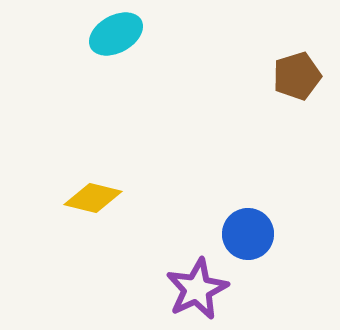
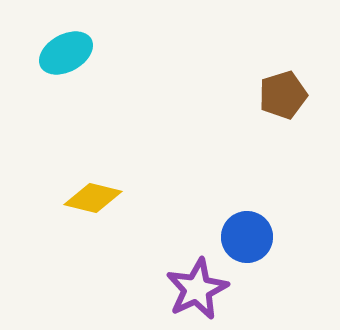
cyan ellipse: moved 50 px left, 19 px down
brown pentagon: moved 14 px left, 19 px down
blue circle: moved 1 px left, 3 px down
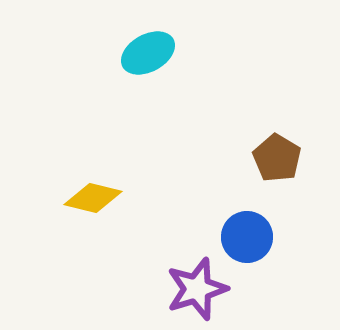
cyan ellipse: moved 82 px right
brown pentagon: moved 6 px left, 63 px down; rotated 24 degrees counterclockwise
purple star: rotated 8 degrees clockwise
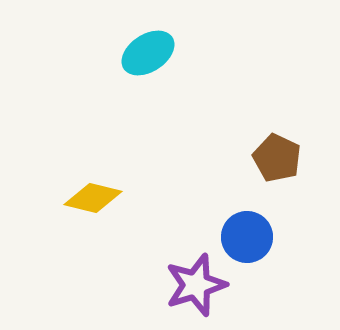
cyan ellipse: rotated 4 degrees counterclockwise
brown pentagon: rotated 6 degrees counterclockwise
purple star: moved 1 px left, 4 px up
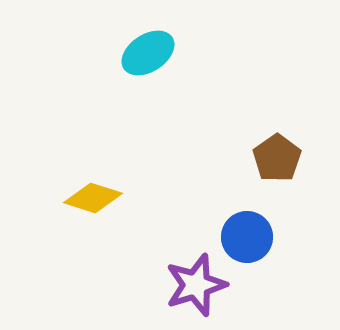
brown pentagon: rotated 12 degrees clockwise
yellow diamond: rotated 4 degrees clockwise
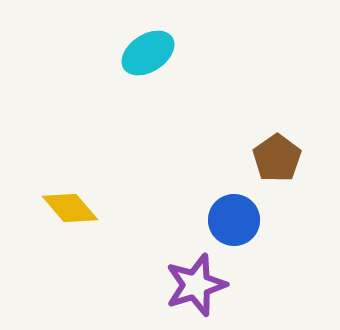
yellow diamond: moved 23 px left, 10 px down; rotated 32 degrees clockwise
blue circle: moved 13 px left, 17 px up
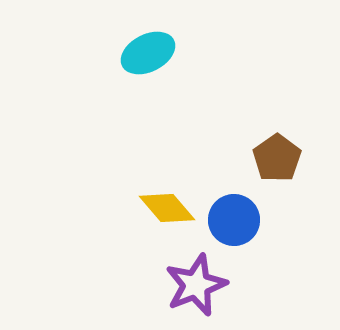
cyan ellipse: rotated 6 degrees clockwise
yellow diamond: moved 97 px right
purple star: rotated 4 degrees counterclockwise
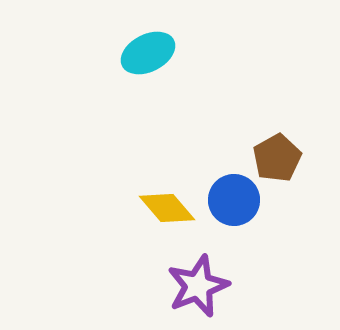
brown pentagon: rotated 6 degrees clockwise
blue circle: moved 20 px up
purple star: moved 2 px right, 1 px down
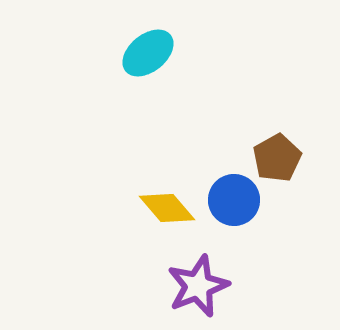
cyan ellipse: rotated 12 degrees counterclockwise
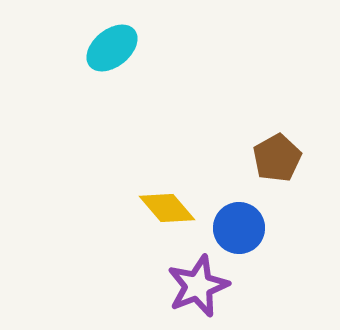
cyan ellipse: moved 36 px left, 5 px up
blue circle: moved 5 px right, 28 px down
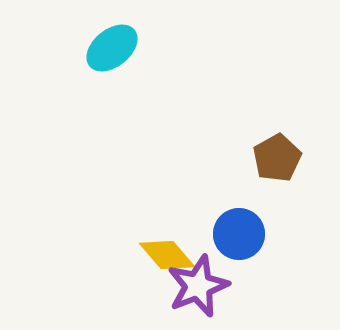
yellow diamond: moved 47 px down
blue circle: moved 6 px down
